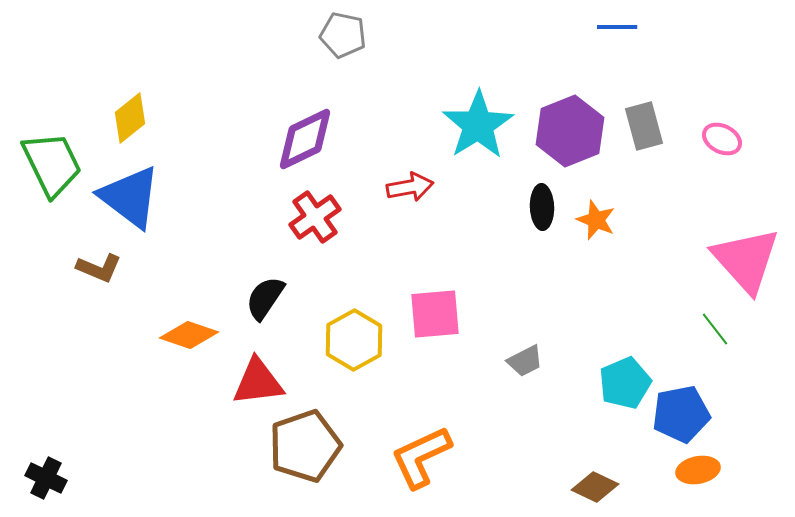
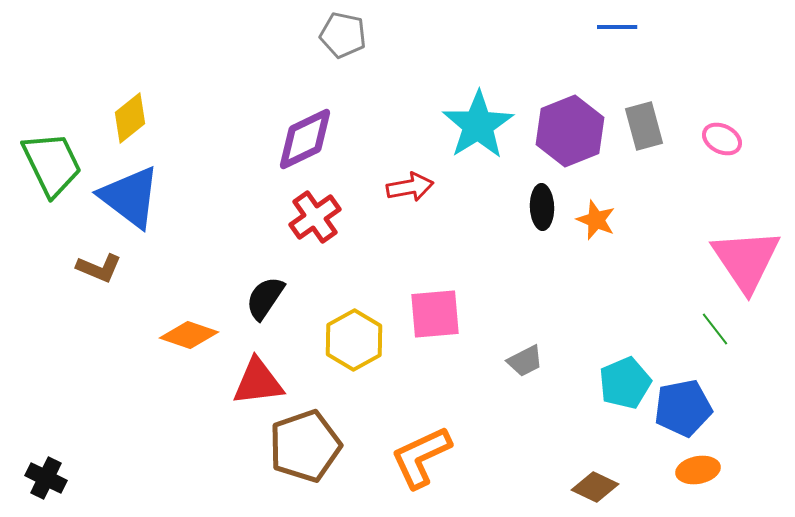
pink triangle: rotated 8 degrees clockwise
blue pentagon: moved 2 px right, 6 px up
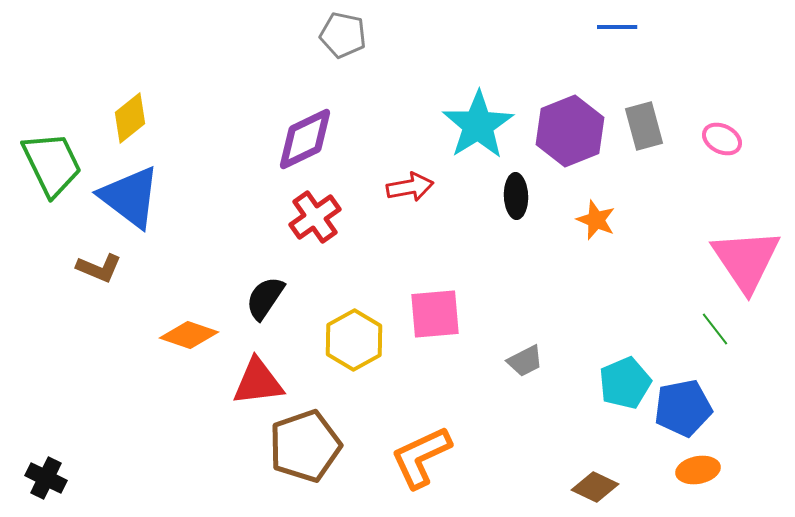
black ellipse: moved 26 px left, 11 px up
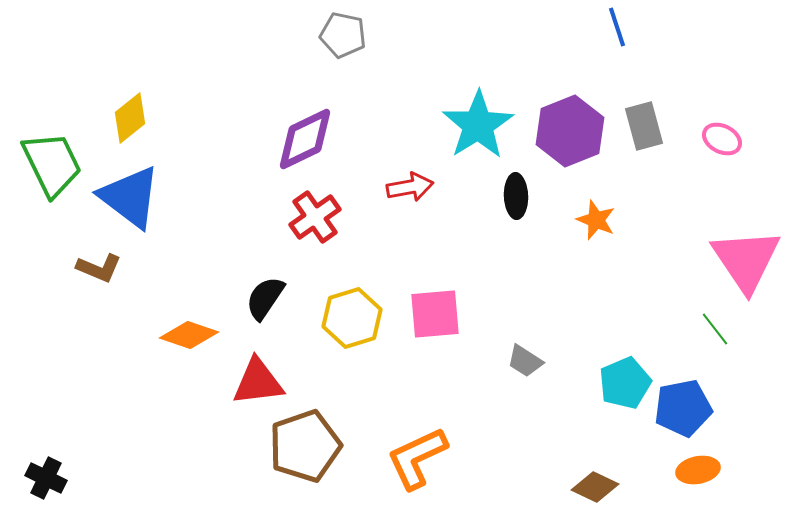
blue line: rotated 72 degrees clockwise
yellow hexagon: moved 2 px left, 22 px up; rotated 12 degrees clockwise
gray trapezoid: rotated 60 degrees clockwise
orange L-shape: moved 4 px left, 1 px down
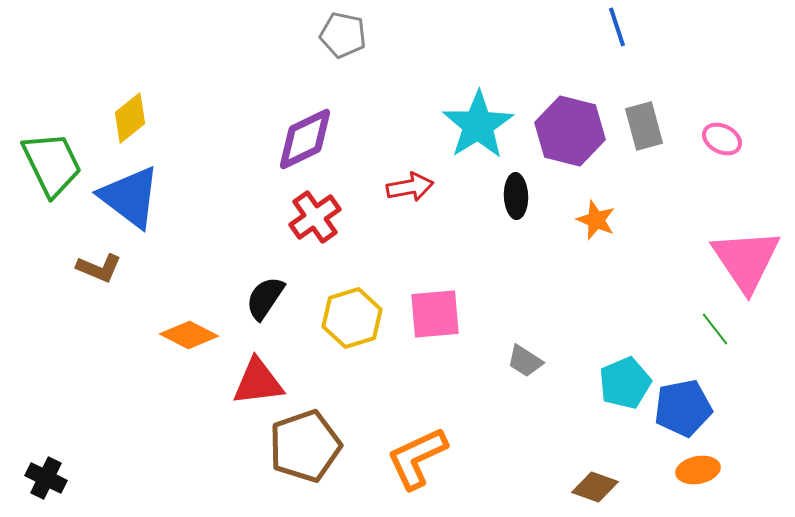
purple hexagon: rotated 24 degrees counterclockwise
orange diamond: rotated 8 degrees clockwise
brown diamond: rotated 6 degrees counterclockwise
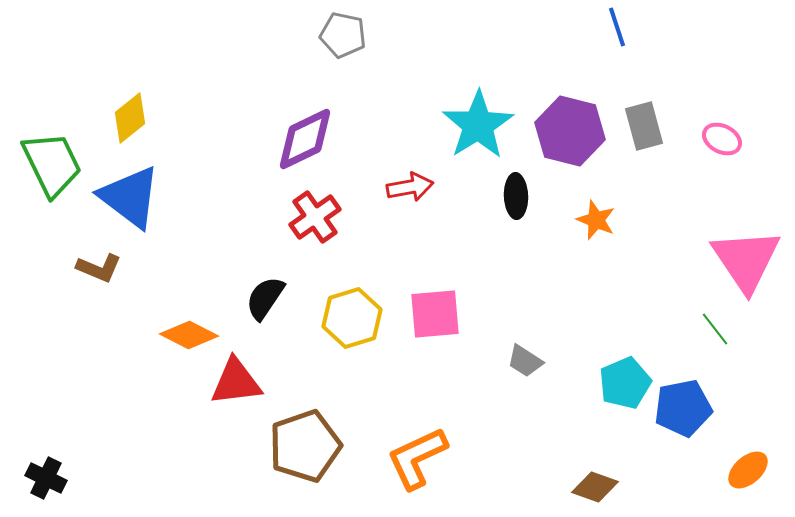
red triangle: moved 22 px left
orange ellipse: moved 50 px right; rotated 30 degrees counterclockwise
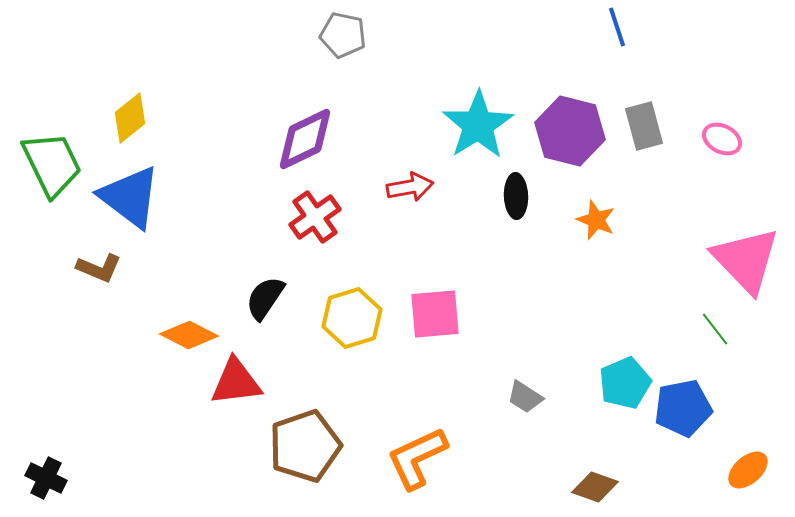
pink triangle: rotated 10 degrees counterclockwise
gray trapezoid: moved 36 px down
